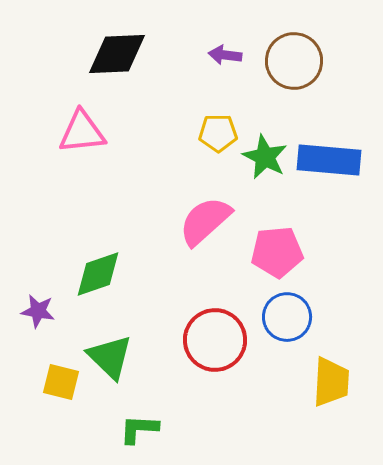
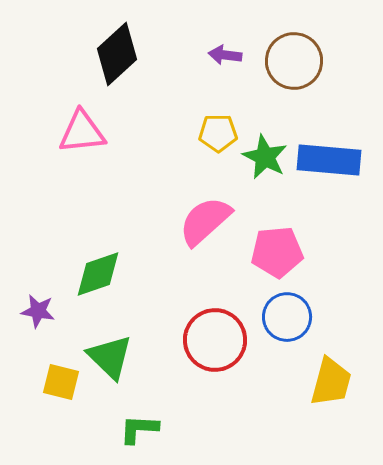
black diamond: rotated 40 degrees counterclockwise
yellow trapezoid: rotated 12 degrees clockwise
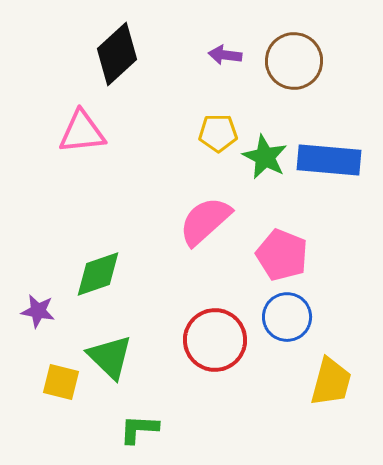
pink pentagon: moved 5 px right, 3 px down; rotated 27 degrees clockwise
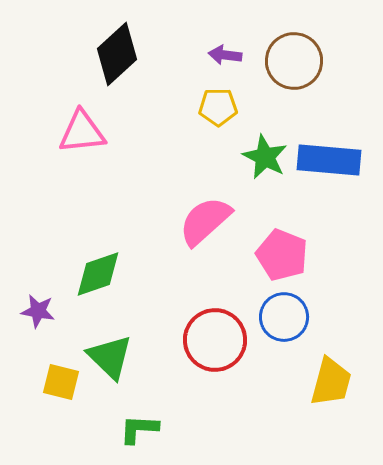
yellow pentagon: moved 26 px up
blue circle: moved 3 px left
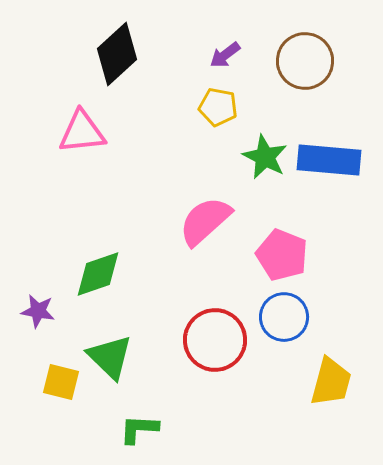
purple arrow: rotated 44 degrees counterclockwise
brown circle: moved 11 px right
yellow pentagon: rotated 12 degrees clockwise
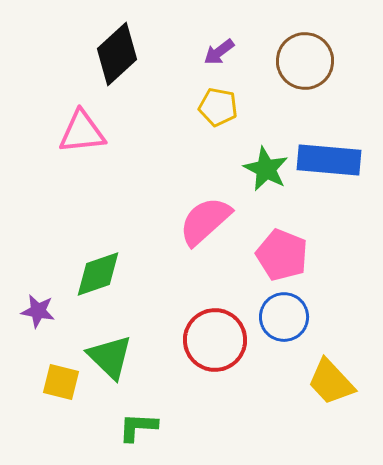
purple arrow: moved 6 px left, 3 px up
green star: moved 1 px right, 12 px down
yellow trapezoid: rotated 122 degrees clockwise
green L-shape: moved 1 px left, 2 px up
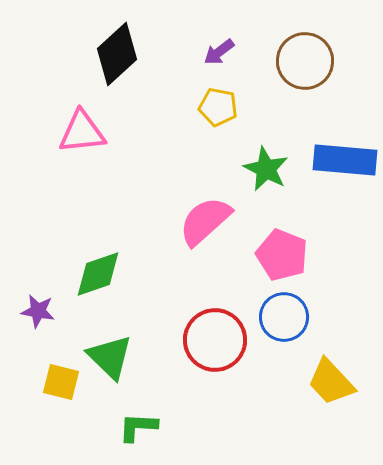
blue rectangle: moved 16 px right
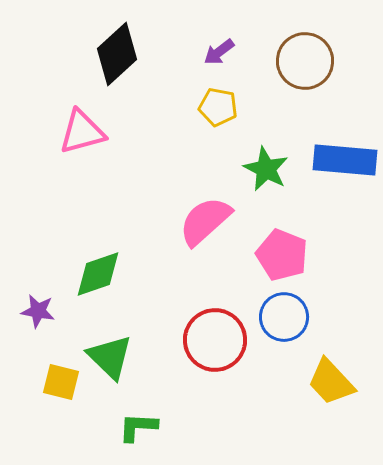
pink triangle: rotated 9 degrees counterclockwise
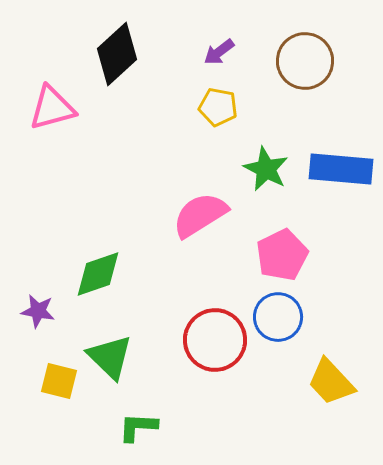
pink triangle: moved 30 px left, 24 px up
blue rectangle: moved 4 px left, 9 px down
pink semicircle: moved 5 px left, 6 px up; rotated 10 degrees clockwise
pink pentagon: rotated 24 degrees clockwise
blue circle: moved 6 px left
yellow square: moved 2 px left, 1 px up
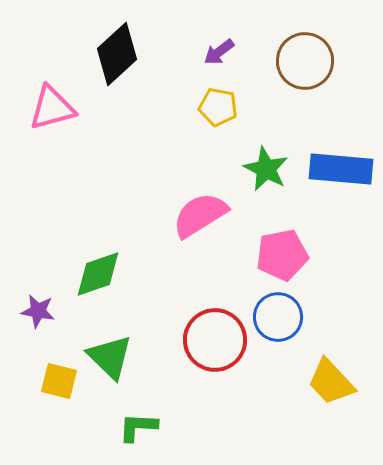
pink pentagon: rotated 15 degrees clockwise
